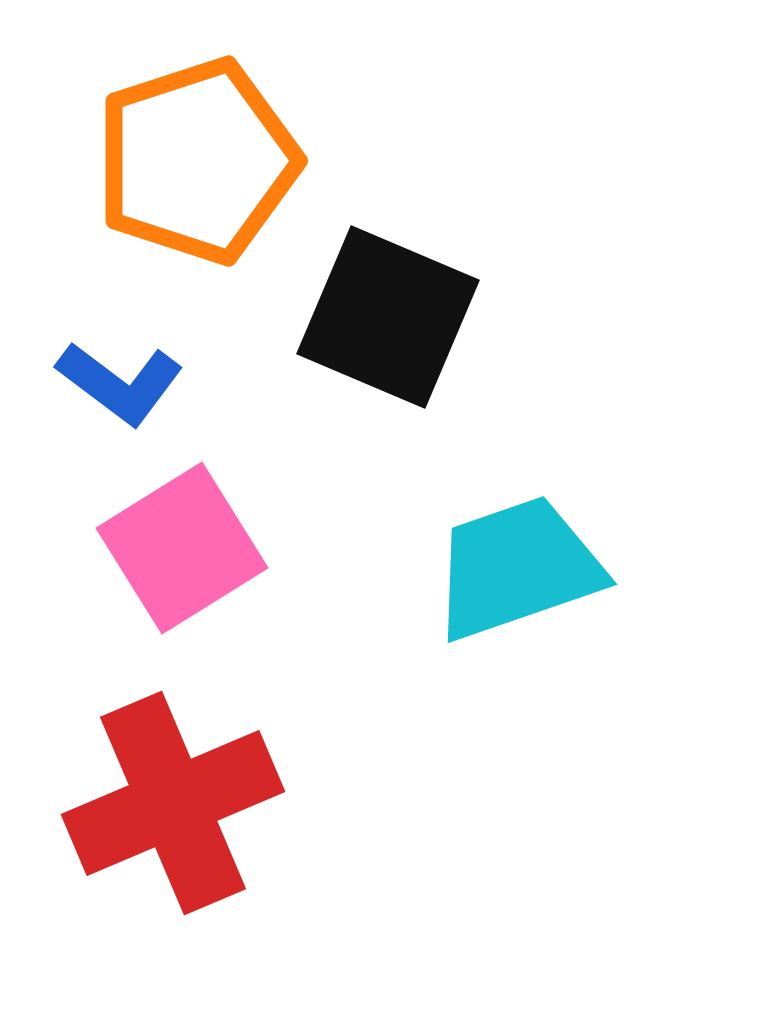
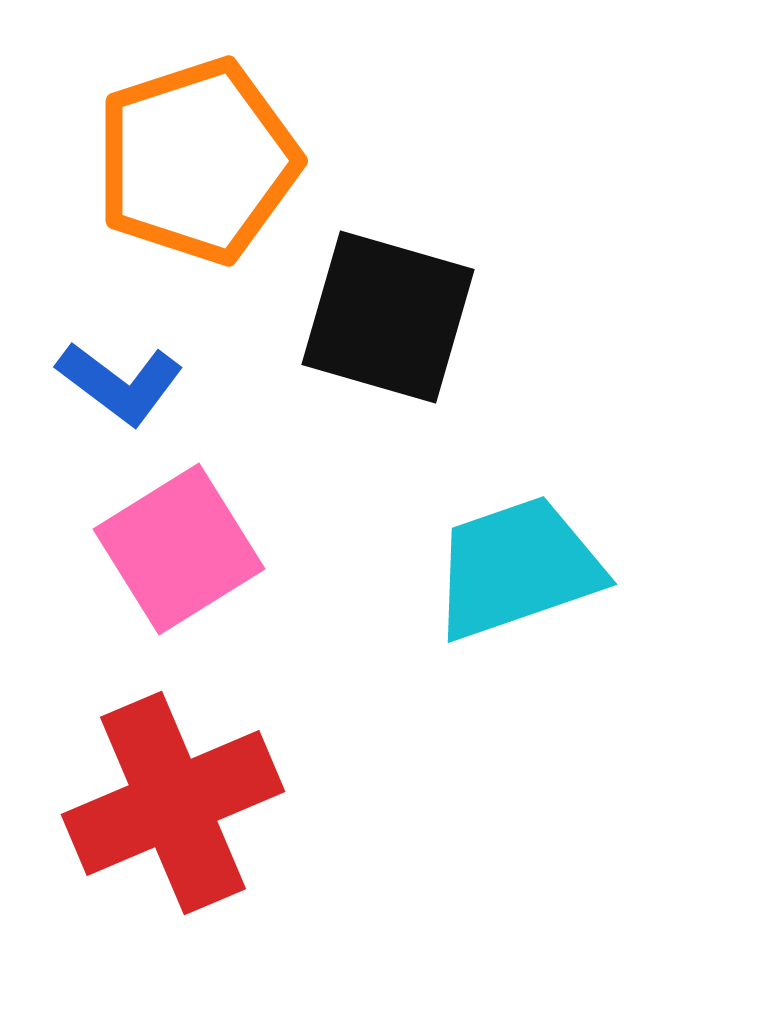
black square: rotated 7 degrees counterclockwise
pink square: moved 3 px left, 1 px down
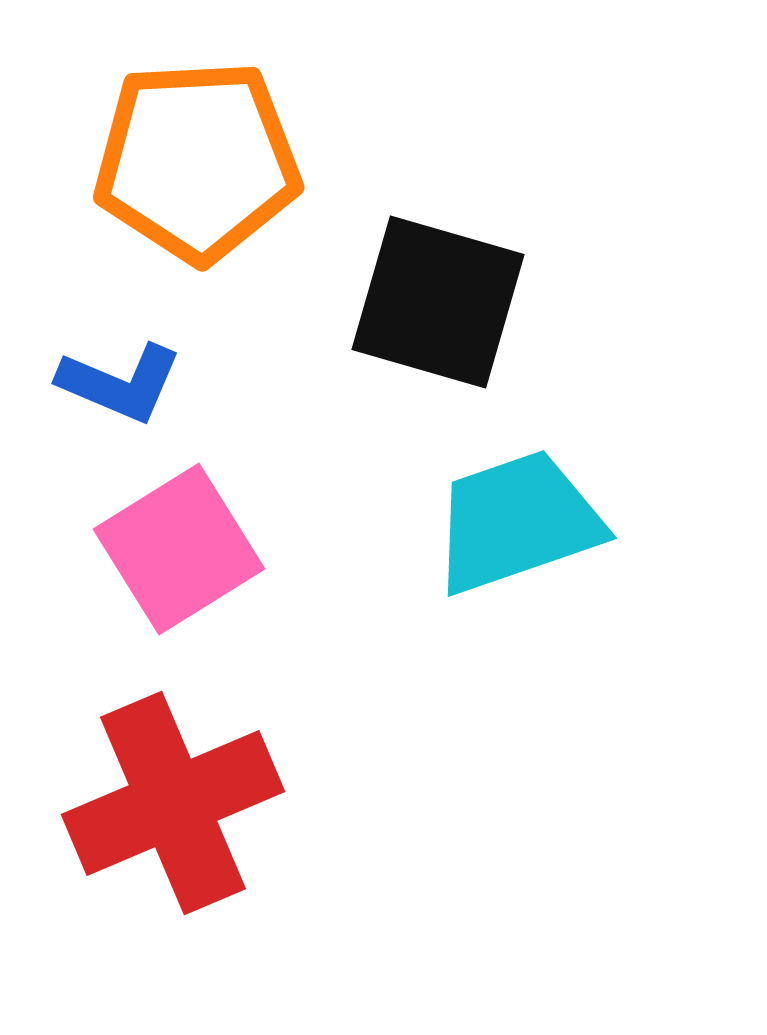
orange pentagon: rotated 15 degrees clockwise
black square: moved 50 px right, 15 px up
blue L-shape: rotated 14 degrees counterclockwise
cyan trapezoid: moved 46 px up
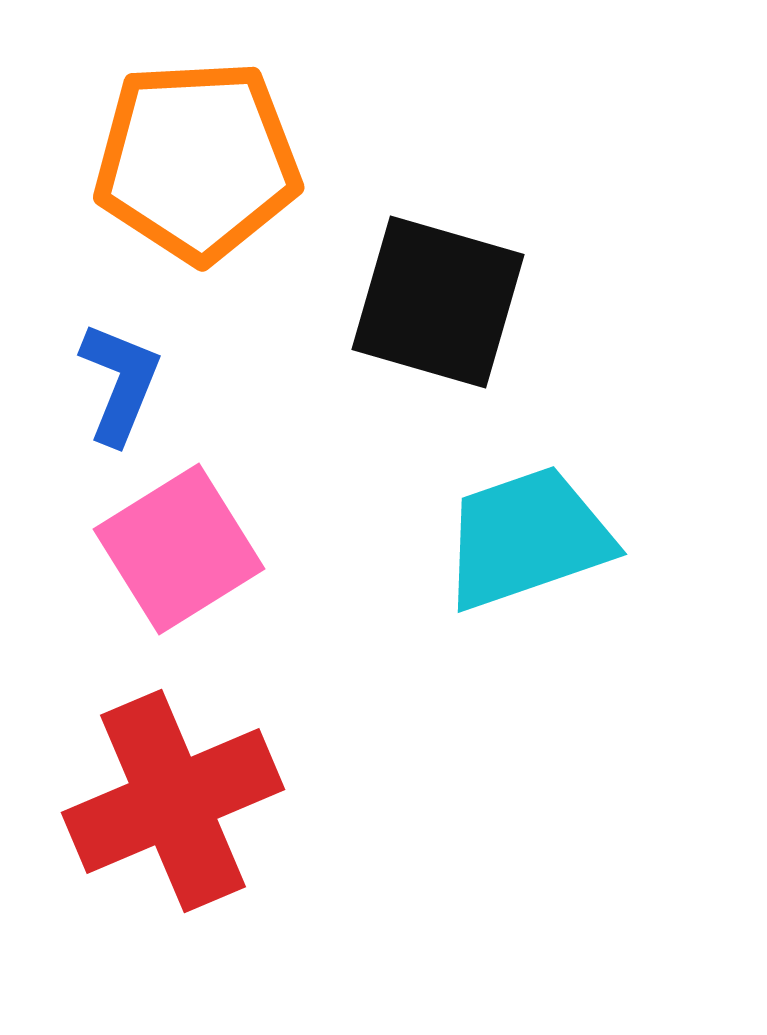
blue L-shape: rotated 91 degrees counterclockwise
cyan trapezoid: moved 10 px right, 16 px down
red cross: moved 2 px up
